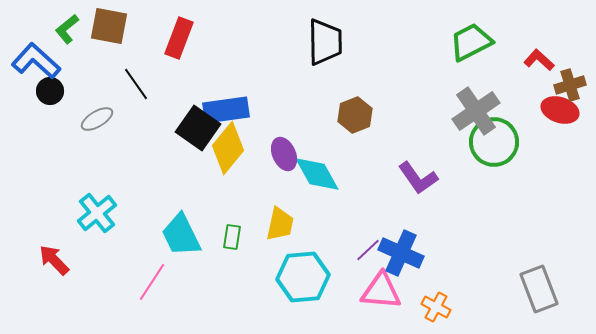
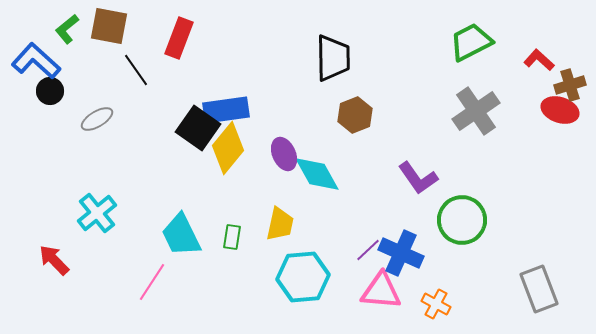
black trapezoid: moved 8 px right, 16 px down
black line: moved 14 px up
green circle: moved 32 px left, 78 px down
orange cross: moved 3 px up
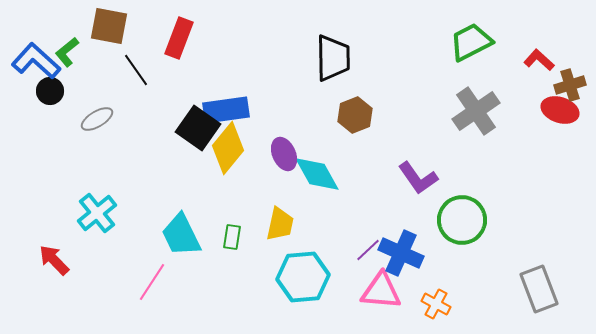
green L-shape: moved 23 px down
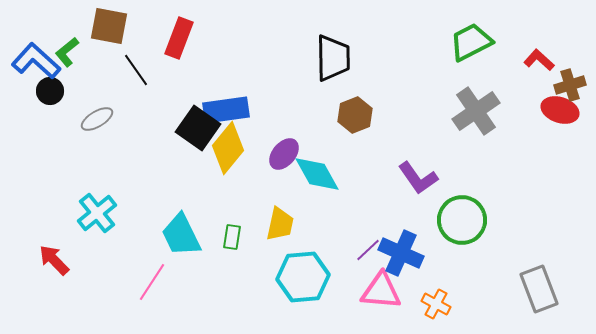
purple ellipse: rotated 64 degrees clockwise
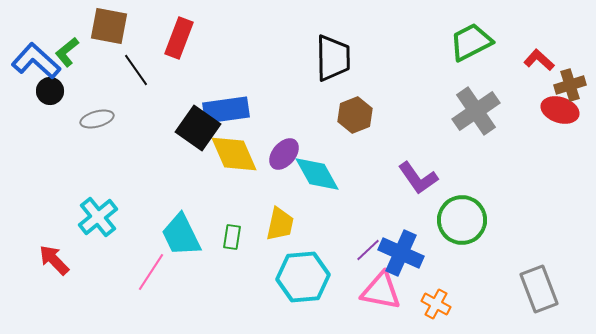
gray ellipse: rotated 16 degrees clockwise
yellow diamond: moved 6 px right, 6 px down; rotated 63 degrees counterclockwise
cyan cross: moved 1 px right, 4 px down
pink line: moved 1 px left, 10 px up
pink triangle: rotated 6 degrees clockwise
